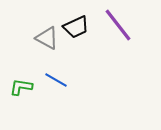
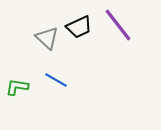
black trapezoid: moved 3 px right
gray triangle: rotated 15 degrees clockwise
green L-shape: moved 4 px left
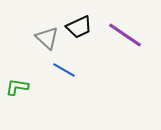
purple line: moved 7 px right, 10 px down; rotated 18 degrees counterclockwise
blue line: moved 8 px right, 10 px up
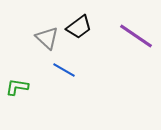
black trapezoid: rotated 12 degrees counterclockwise
purple line: moved 11 px right, 1 px down
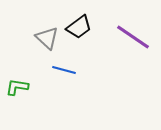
purple line: moved 3 px left, 1 px down
blue line: rotated 15 degrees counterclockwise
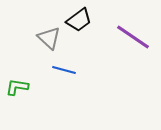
black trapezoid: moved 7 px up
gray triangle: moved 2 px right
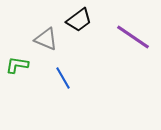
gray triangle: moved 3 px left, 1 px down; rotated 20 degrees counterclockwise
blue line: moved 1 px left, 8 px down; rotated 45 degrees clockwise
green L-shape: moved 22 px up
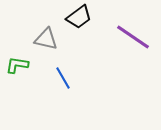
black trapezoid: moved 3 px up
gray triangle: rotated 10 degrees counterclockwise
